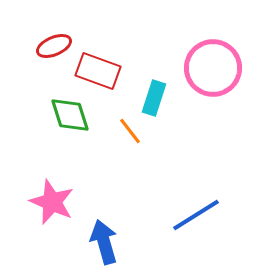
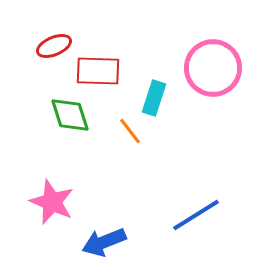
red rectangle: rotated 18 degrees counterclockwise
blue arrow: rotated 96 degrees counterclockwise
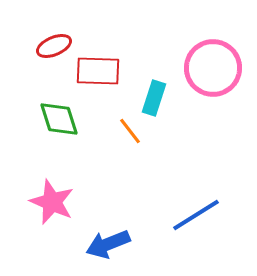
green diamond: moved 11 px left, 4 px down
blue arrow: moved 4 px right, 2 px down
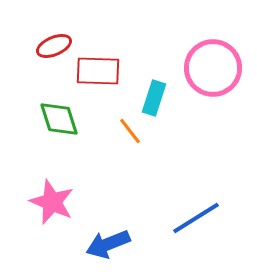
blue line: moved 3 px down
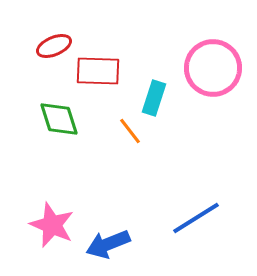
pink star: moved 23 px down
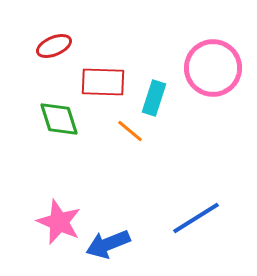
red rectangle: moved 5 px right, 11 px down
orange line: rotated 12 degrees counterclockwise
pink star: moved 7 px right, 3 px up
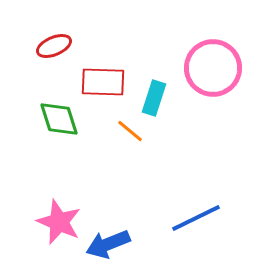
blue line: rotated 6 degrees clockwise
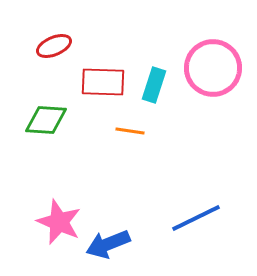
cyan rectangle: moved 13 px up
green diamond: moved 13 px left, 1 px down; rotated 69 degrees counterclockwise
orange line: rotated 32 degrees counterclockwise
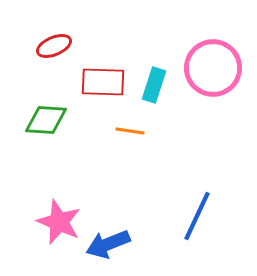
blue line: moved 1 px right, 2 px up; rotated 39 degrees counterclockwise
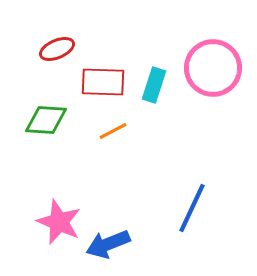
red ellipse: moved 3 px right, 3 px down
orange line: moved 17 px left; rotated 36 degrees counterclockwise
blue line: moved 5 px left, 8 px up
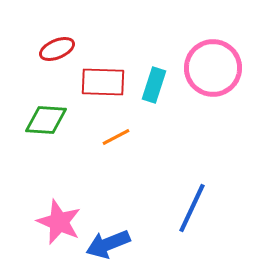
orange line: moved 3 px right, 6 px down
